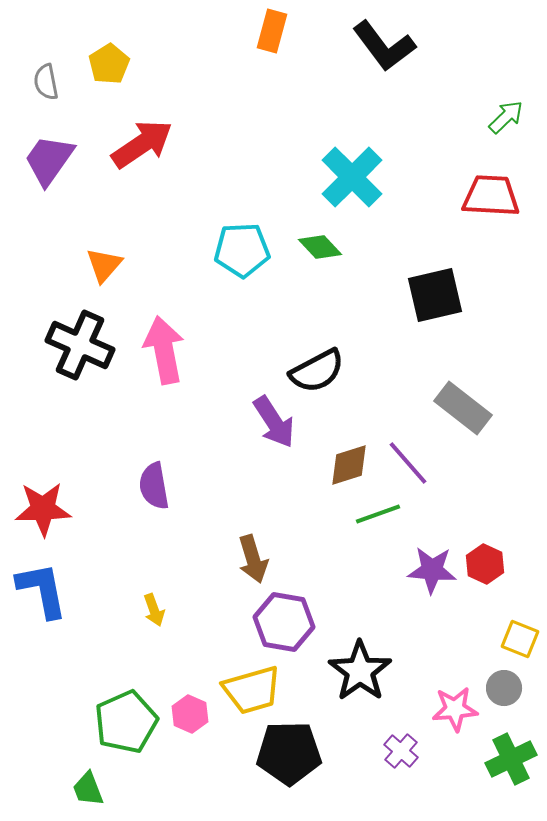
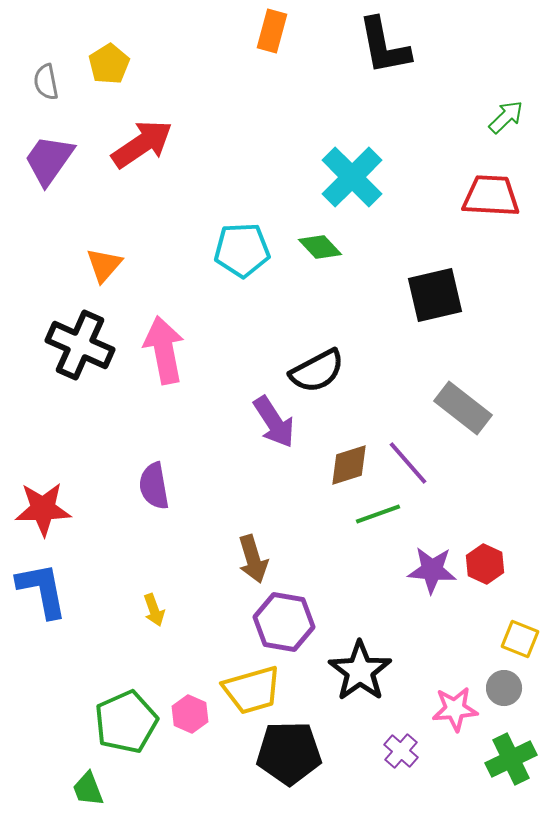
black L-shape: rotated 26 degrees clockwise
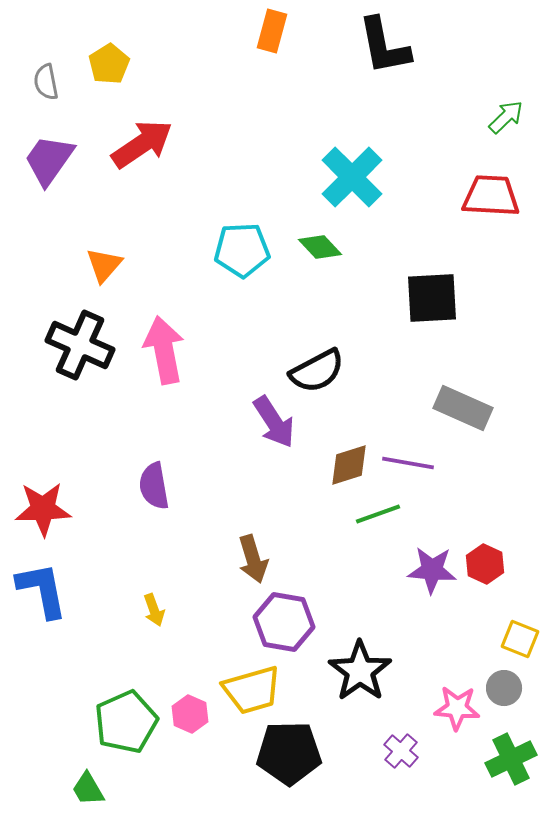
black square: moved 3 px left, 3 px down; rotated 10 degrees clockwise
gray rectangle: rotated 14 degrees counterclockwise
purple line: rotated 39 degrees counterclockwise
pink star: moved 2 px right, 1 px up; rotated 9 degrees clockwise
green trapezoid: rotated 9 degrees counterclockwise
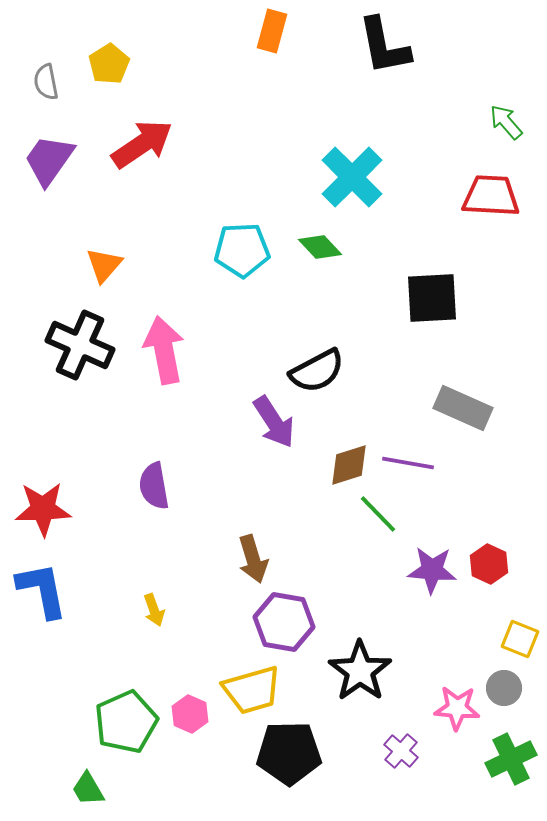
green arrow: moved 5 px down; rotated 87 degrees counterclockwise
green line: rotated 66 degrees clockwise
red hexagon: moved 4 px right
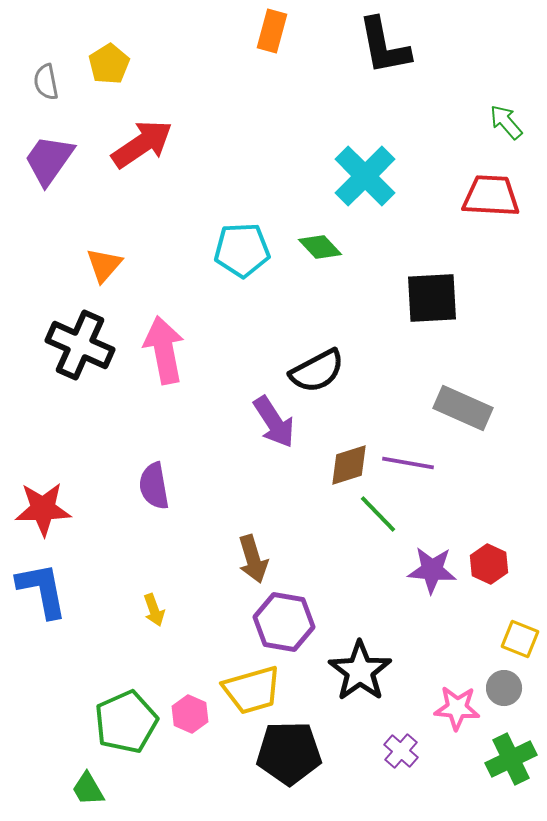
cyan cross: moved 13 px right, 1 px up
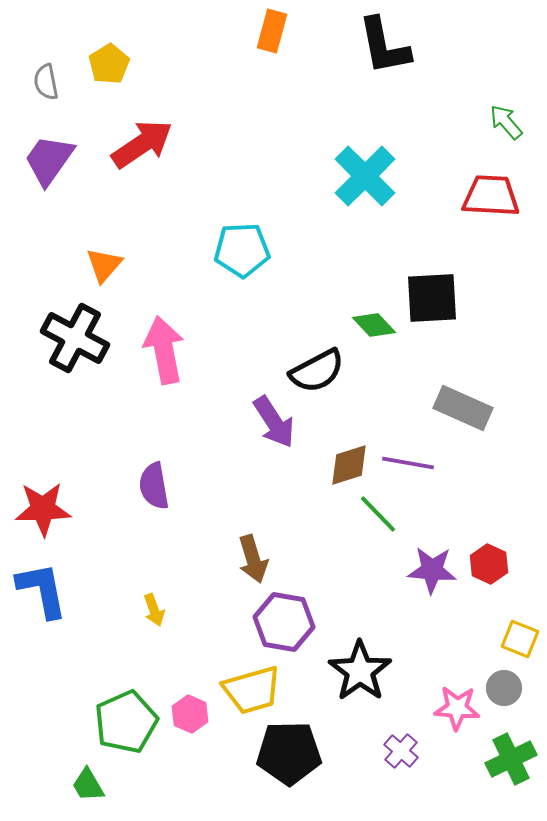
green diamond: moved 54 px right, 78 px down
black cross: moved 5 px left, 7 px up; rotated 4 degrees clockwise
green trapezoid: moved 4 px up
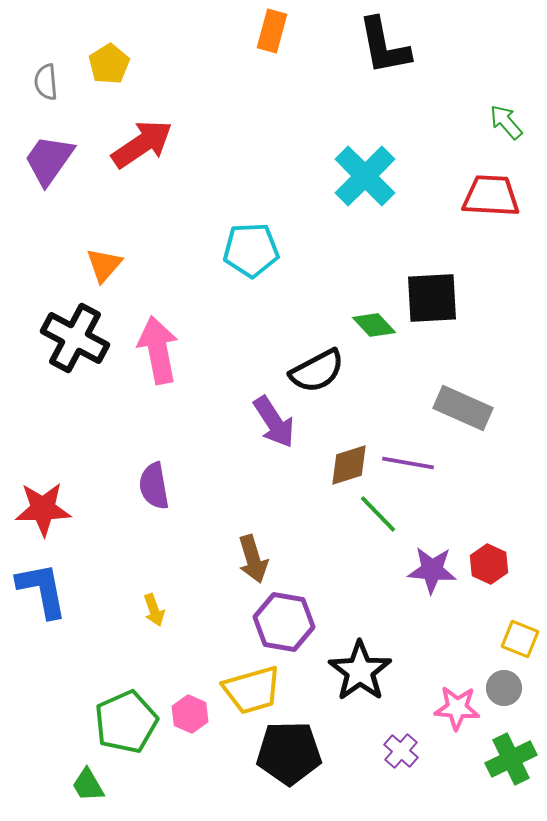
gray semicircle: rotated 6 degrees clockwise
cyan pentagon: moved 9 px right
pink arrow: moved 6 px left
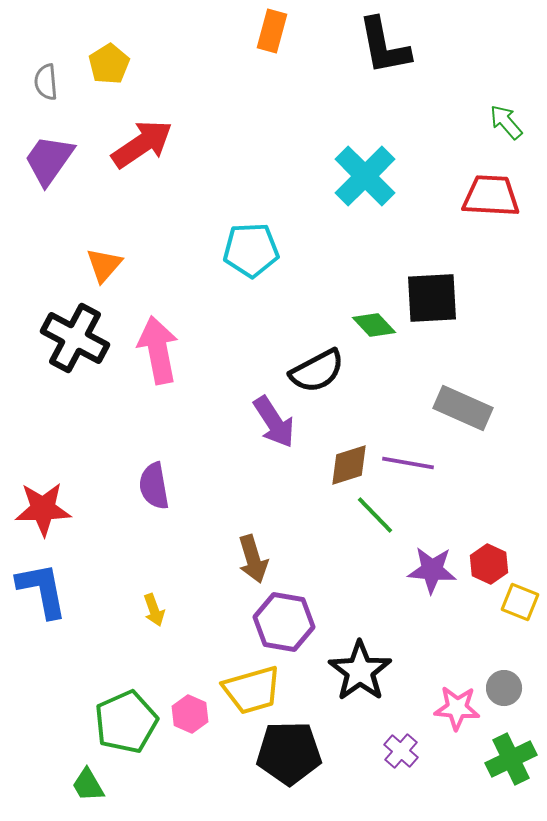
green line: moved 3 px left, 1 px down
yellow square: moved 37 px up
